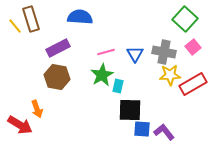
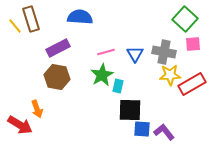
pink square: moved 3 px up; rotated 35 degrees clockwise
red rectangle: moved 1 px left
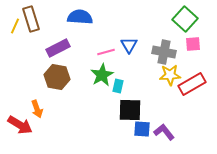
yellow line: rotated 63 degrees clockwise
blue triangle: moved 6 px left, 9 px up
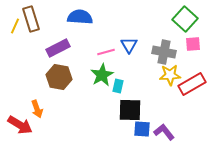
brown hexagon: moved 2 px right
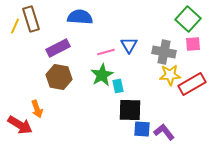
green square: moved 3 px right
cyan rectangle: rotated 24 degrees counterclockwise
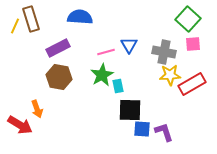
purple L-shape: rotated 20 degrees clockwise
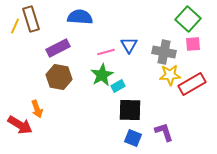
cyan rectangle: rotated 72 degrees clockwise
blue square: moved 9 px left, 9 px down; rotated 18 degrees clockwise
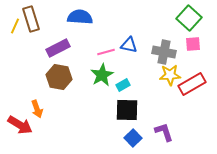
green square: moved 1 px right, 1 px up
blue triangle: rotated 48 degrees counterclockwise
cyan rectangle: moved 5 px right, 1 px up
black square: moved 3 px left
blue square: rotated 24 degrees clockwise
